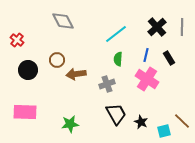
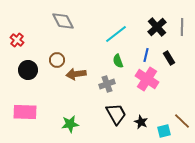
green semicircle: moved 2 px down; rotated 24 degrees counterclockwise
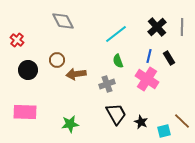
blue line: moved 3 px right, 1 px down
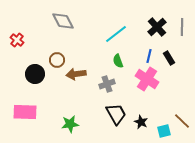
black circle: moved 7 px right, 4 px down
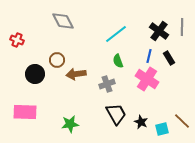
black cross: moved 2 px right, 4 px down; rotated 12 degrees counterclockwise
red cross: rotated 16 degrees counterclockwise
cyan square: moved 2 px left, 2 px up
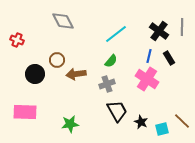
green semicircle: moved 7 px left; rotated 120 degrees counterclockwise
black trapezoid: moved 1 px right, 3 px up
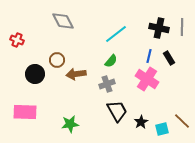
black cross: moved 3 px up; rotated 24 degrees counterclockwise
black star: rotated 16 degrees clockwise
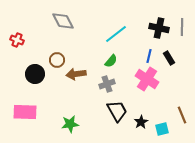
brown line: moved 6 px up; rotated 24 degrees clockwise
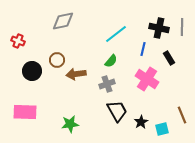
gray diamond: rotated 75 degrees counterclockwise
red cross: moved 1 px right, 1 px down
blue line: moved 6 px left, 7 px up
black circle: moved 3 px left, 3 px up
